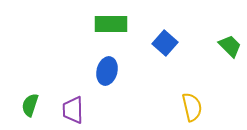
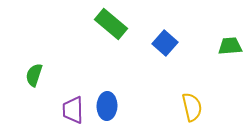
green rectangle: rotated 40 degrees clockwise
green trapezoid: rotated 50 degrees counterclockwise
blue ellipse: moved 35 px down; rotated 12 degrees counterclockwise
green semicircle: moved 4 px right, 30 px up
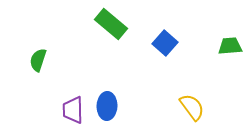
green semicircle: moved 4 px right, 15 px up
yellow semicircle: rotated 24 degrees counterclockwise
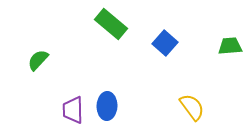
green semicircle: rotated 25 degrees clockwise
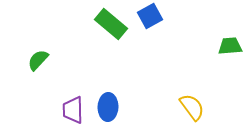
blue square: moved 15 px left, 27 px up; rotated 20 degrees clockwise
blue ellipse: moved 1 px right, 1 px down
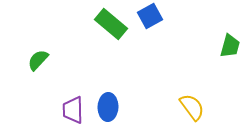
green trapezoid: rotated 110 degrees clockwise
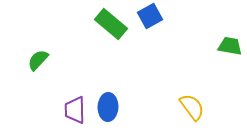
green trapezoid: rotated 95 degrees counterclockwise
purple trapezoid: moved 2 px right
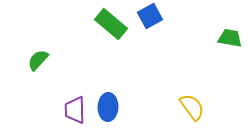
green trapezoid: moved 8 px up
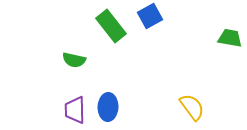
green rectangle: moved 2 px down; rotated 12 degrees clockwise
green semicircle: moved 36 px right; rotated 120 degrees counterclockwise
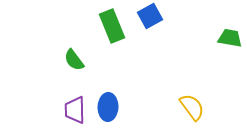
green rectangle: moved 1 px right; rotated 16 degrees clockwise
green semicircle: rotated 40 degrees clockwise
